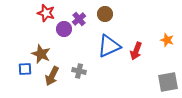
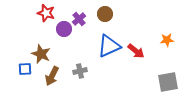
orange star: rotated 24 degrees counterclockwise
red arrow: rotated 72 degrees counterclockwise
gray cross: moved 1 px right; rotated 24 degrees counterclockwise
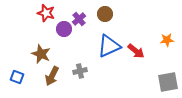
blue square: moved 8 px left, 8 px down; rotated 24 degrees clockwise
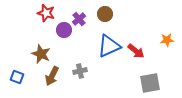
purple circle: moved 1 px down
gray square: moved 18 px left, 1 px down
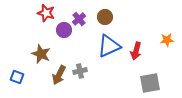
brown circle: moved 3 px down
red arrow: rotated 66 degrees clockwise
brown arrow: moved 7 px right, 1 px up
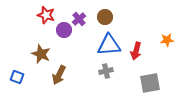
red star: moved 2 px down
blue triangle: moved 1 px up; rotated 20 degrees clockwise
gray cross: moved 26 px right
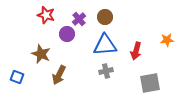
purple circle: moved 3 px right, 4 px down
blue triangle: moved 4 px left
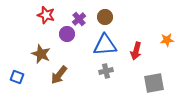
brown arrow: rotated 12 degrees clockwise
gray square: moved 4 px right
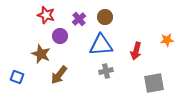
purple circle: moved 7 px left, 2 px down
blue triangle: moved 4 px left
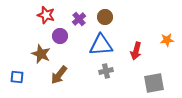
blue square: rotated 16 degrees counterclockwise
